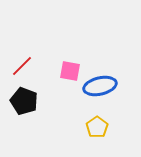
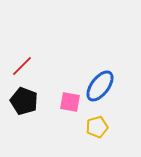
pink square: moved 31 px down
blue ellipse: rotated 40 degrees counterclockwise
yellow pentagon: rotated 20 degrees clockwise
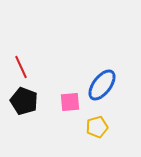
red line: moved 1 px left, 1 px down; rotated 70 degrees counterclockwise
blue ellipse: moved 2 px right, 1 px up
pink square: rotated 15 degrees counterclockwise
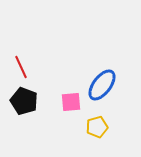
pink square: moved 1 px right
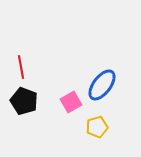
red line: rotated 15 degrees clockwise
pink square: rotated 25 degrees counterclockwise
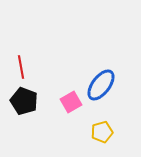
blue ellipse: moved 1 px left
yellow pentagon: moved 5 px right, 5 px down
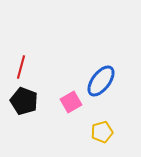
red line: rotated 25 degrees clockwise
blue ellipse: moved 4 px up
